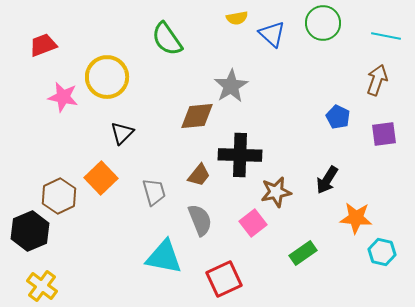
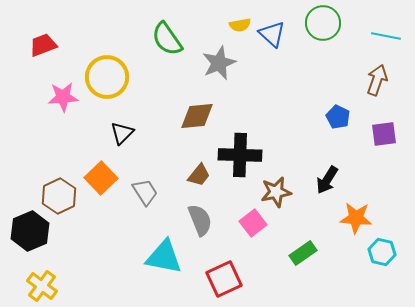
yellow semicircle: moved 3 px right, 7 px down
gray star: moved 12 px left, 23 px up; rotated 8 degrees clockwise
pink star: rotated 16 degrees counterclockwise
gray trapezoid: moved 9 px left; rotated 16 degrees counterclockwise
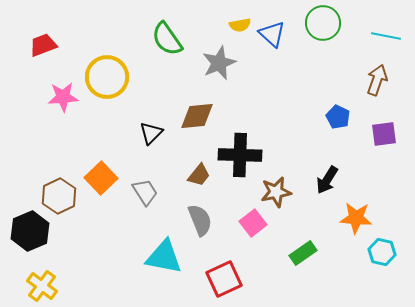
black triangle: moved 29 px right
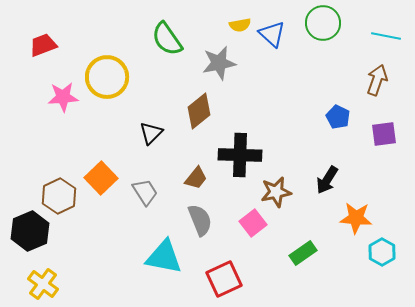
gray star: rotated 12 degrees clockwise
brown diamond: moved 2 px right, 5 px up; rotated 33 degrees counterclockwise
brown trapezoid: moved 3 px left, 3 px down
cyan hexagon: rotated 16 degrees clockwise
yellow cross: moved 1 px right, 2 px up
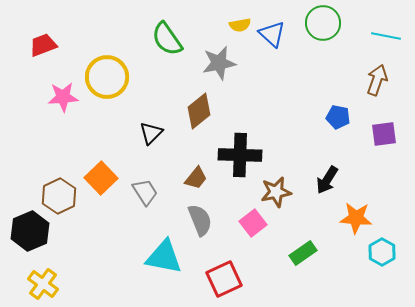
blue pentagon: rotated 15 degrees counterclockwise
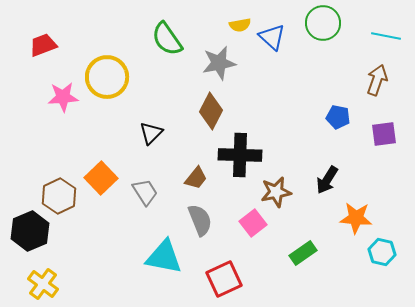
blue triangle: moved 3 px down
brown diamond: moved 12 px right; rotated 24 degrees counterclockwise
cyan hexagon: rotated 16 degrees counterclockwise
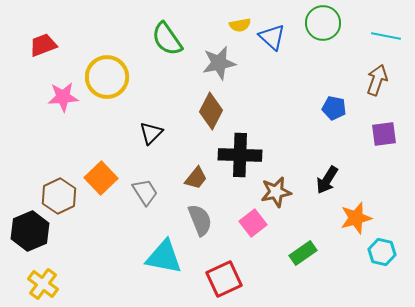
blue pentagon: moved 4 px left, 9 px up
orange star: rotated 20 degrees counterclockwise
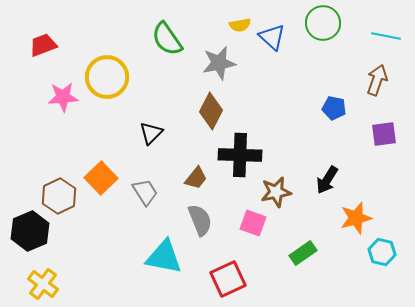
pink square: rotated 32 degrees counterclockwise
red square: moved 4 px right
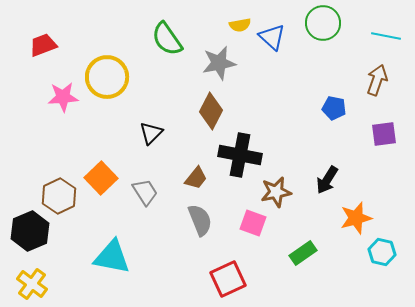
black cross: rotated 9 degrees clockwise
cyan triangle: moved 52 px left
yellow cross: moved 11 px left
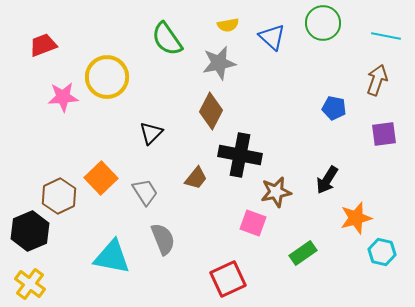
yellow semicircle: moved 12 px left
gray semicircle: moved 37 px left, 19 px down
yellow cross: moved 2 px left
